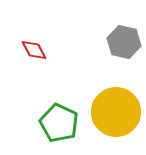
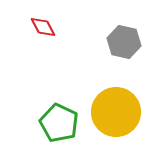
red diamond: moved 9 px right, 23 px up
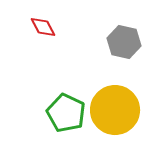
yellow circle: moved 1 px left, 2 px up
green pentagon: moved 7 px right, 10 px up
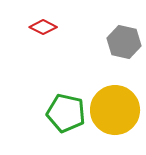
red diamond: rotated 36 degrees counterclockwise
green pentagon: rotated 12 degrees counterclockwise
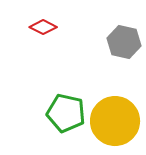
yellow circle: moved 11 px down
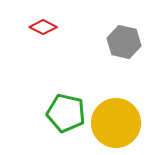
yellow circle: moved 1 px right, 2 px down
